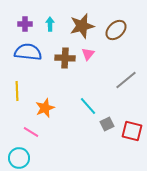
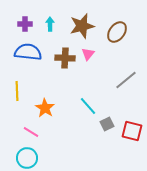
brown ellipse: moved 1 px right, 2 px down; rotated 10 degrees counterclockwise
orange star: rotated 18 degrees counterclockwise
cyan circle: moved 8 px right
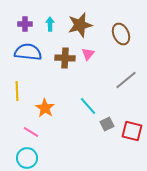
brown star: moved 2 px left, 1 px up
brown ellipse: moved 4 px right, 2 px down; rotated 60 degrees counterclockwise
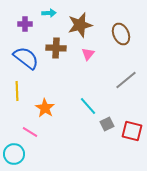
cyan arrow: moved 1 px left, 11 px up; rotated 88 degrees clockwise
blue semicircle: moved 2 px left, 6 px down; rotated 32 degrees clockwise
brown cross: moved 9 px left, 10 px up
pink line: moved 1 px left
cyan circle: moved 13 px left, 4 px up
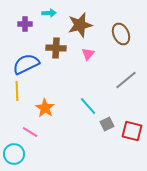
blue semicircle: moved 6 px down; rotated 64 degrees counterclockwise
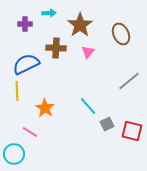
brown star: rotated 20 degrees counterclockwise
pink triangle: moved 2 px up
gray line: moved 3 px right, 1 px down
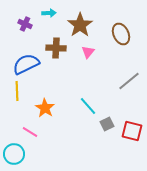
purple cross: rotated 24 degrees clockwise
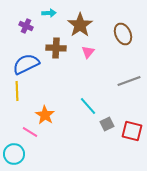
purple cross: moved 1 px right, 2 px down
brown ellipse: moved 2 px right
gray line: rotated 20 degrees clockwise
orange star: moved 7 px down
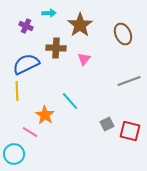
pink triangle: moved 4 px left, 7 px down
cyan line: moved 18 px left, 5 px up
red square: moved 2 px left
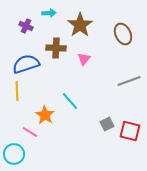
blue semicircle: rotated 8 degrees clockwise
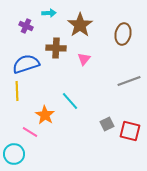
brown ellipse: rotated 35 degrees clockwise
